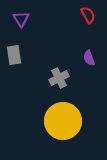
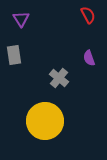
gray cross: rotated 24 degrees counterclockwise
yellow circle: moved 18 px left
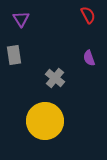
gray cross: moved 4 px left
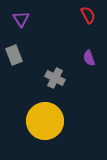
gray rectangle: rotated 12 degrees counterclockwise
gray cross: rotated 12 degrees counterclockwise
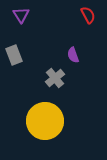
purple triangle: moved 4 px up
purple semicircle: moved 16 px left, 3 px up
gray cross: rotated 24 degrees clockwise
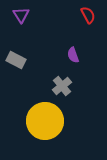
gray rectangle: moved 2 px right, 5 px down; rotated 42 degrees counterclockwise
gray cross: moved 7 px right, 8 px down
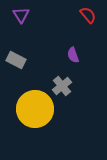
red semicircle: rotated 12 degrees counterclockwise
yellow circle: moved 10 px left, 12 px up
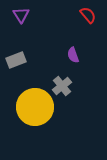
gray rectangle: rotated 48 degrees counterclockwise
yellow circle: moved 2 px up
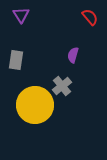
red semicircle: moved 2 px right, 2 px down
purple semicircle: rotated 35 degrees clockwise
gray rectangle: rotated 60 degrees counterclockwise
yellow circle: moved 2 px up
